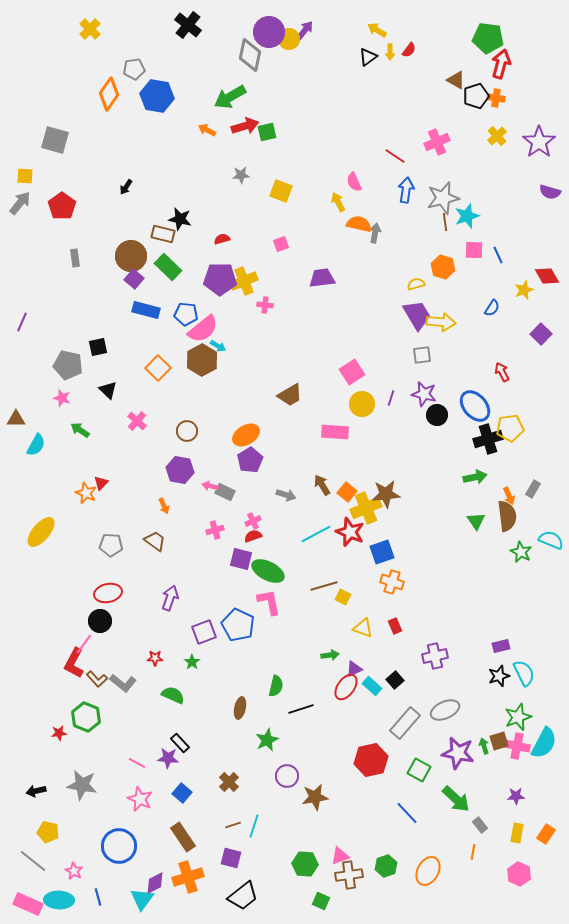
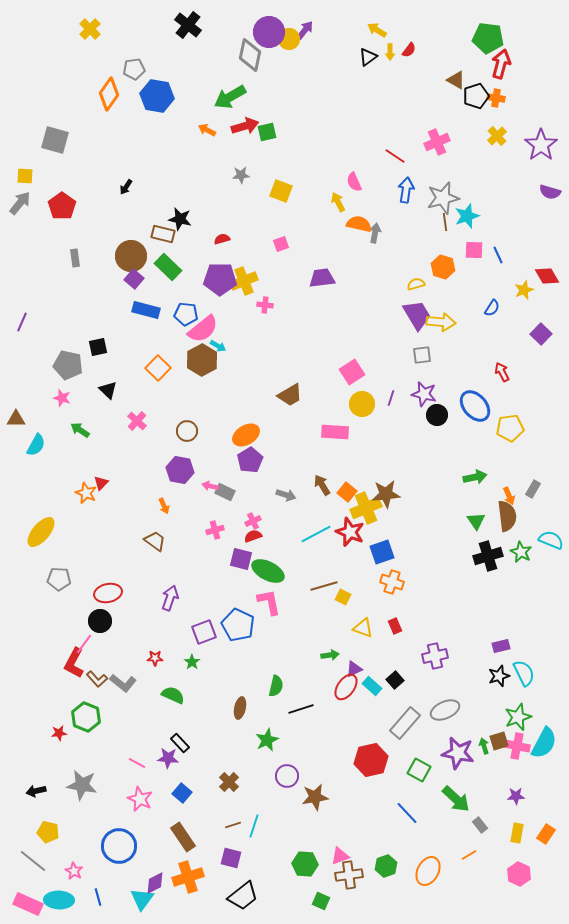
purple star at (539, 142): moved 2 px right, 3 px down
black cross at (488, 439): moved 117 px down
gray pentagon at (111, 545): moved 52 px left, 34 px down
orange line at (473, 852): moved 4 px left, 3 px down; rotated 49 degrees clockwise
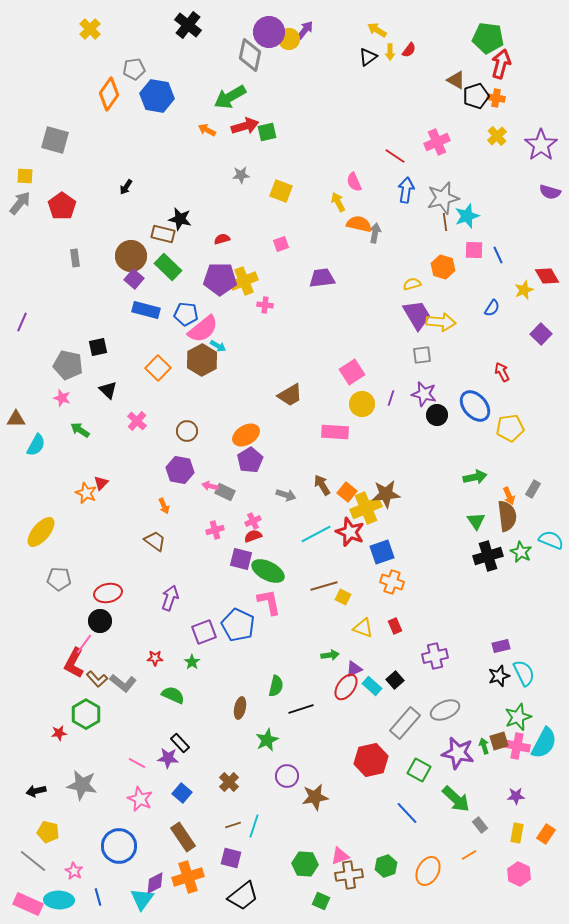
yellow semicircle at (416, 284): moved 4 px left
green hexagon at (86, 717): moved 3 px up; rotated 8 degrees clockwise
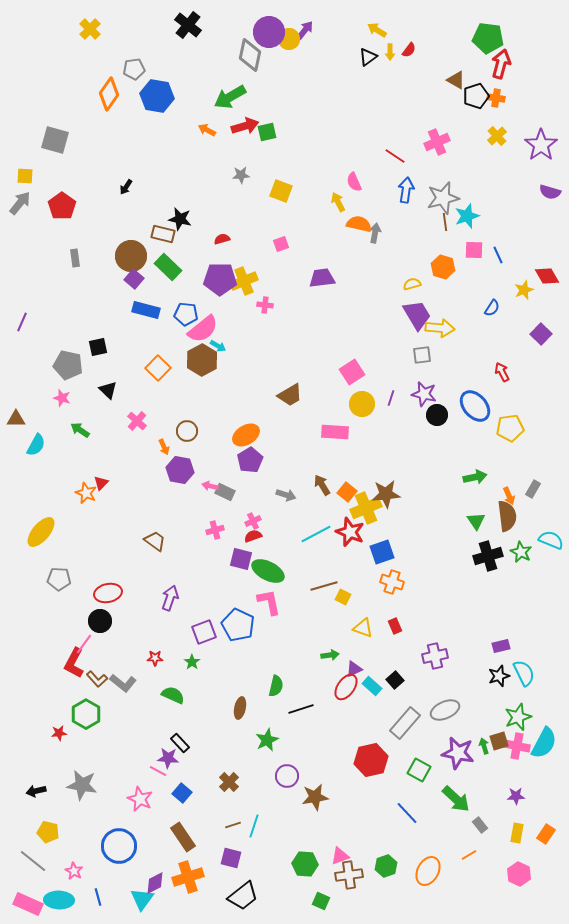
yellow arrow at (441, 322): moved 1 px left, 6 px down
orange arrow at (164, 506): moved 59 px up
pink line at (137, 763): moved 21 px right, 8 px down
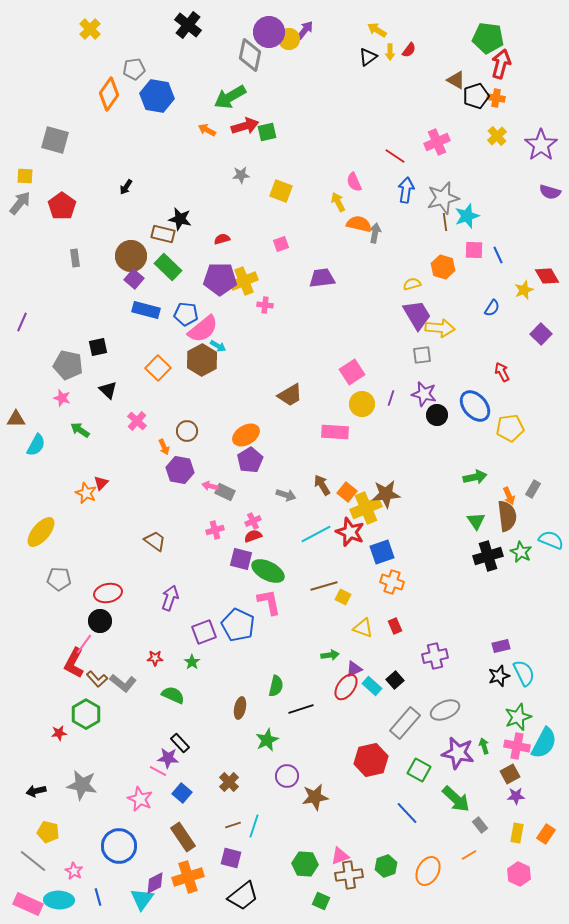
brown square at (499, 741): moved 11 px right, 33 px down; rotated 12 degrees counterclockwise
